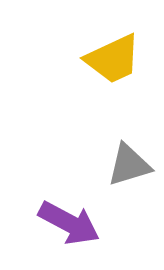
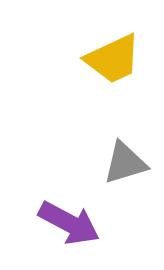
gray triangle: moved 4 px left, 2 px up
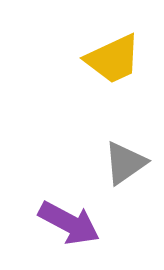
gray triangle: rotated 18 degrees counterclockwise
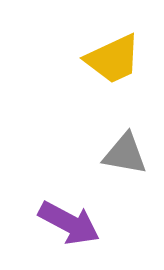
gray triangle: moved 9 px up; rotated 45 degrees clockwise
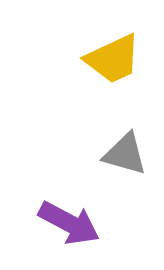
gray triangle: rotated 6 degrees clockwise
